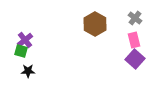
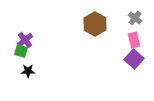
purple square: moved 1 px left
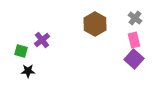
purple cross: moved 17 px right
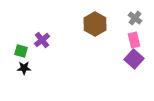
black star: moved 4 px left, 3 px up
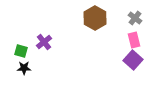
brown hexagon: moved 6 px up
purple cross: moved 2 px right, 2 px down
purple square: moved 1 px left, 1 px down
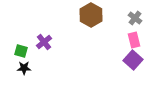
brown hexagon: moved 4 px left, 3 px up
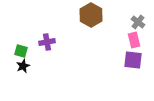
gray cross: moved 3 px right, 4 px down
purple cross: moved 3 px right; rotated 28 degrees clockwise
purple square: rotated 36 degrees counterclockwise
black star: moved 1 px left, 2 px up; rotated 24 degrees counterclockwise
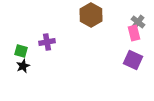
pink rectangle: moved 7 px up
purple square: rotated 18 degrees clockwise
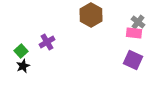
pink rectangle: rotated 70 degrees counterclockwise
purple cross: rotated 21 degrees counterclockwise
green square: rotated 32 degrees clockwise
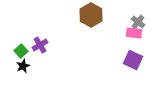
purple cross: moved 7 px left, 3 px down
